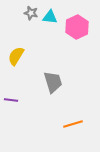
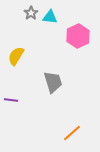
gray star: rotated 24 degrees clockwise
pink hexagon: moved 1 px right, 9 px down
orange line: moved 1 px left, 9 px down; rotated 24 degrees counterclockwise
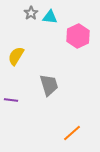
gray trapezoid: moved 4 px left, 3 px down
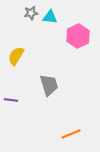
gray star: rotated 24 degrees clockwise
orange line: moved 1 px left, 1 px down; rotated 18 degrees clockwise
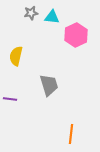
cyan triangle: moved 2 px right
pink hexagon: moved 2 px left, 1 px up
yellow semicircle: rotated 18 degrees counterclockwise
purple line: moved 1 px left, 1 px up
orange line: rotated 60 degrees counterclockwise
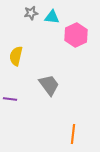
gray trapezoid: rotated 20 degrees counterclockwise
orange line: moved 2 px right
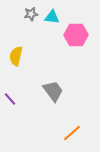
gray star: moved 1 px down
pink hexagon: rotated 25 degrees clockwise
gray trapezoid: moved 4 px right, 6 px down
purple line: rotated 40 degrees clockwise
orange line: moved 1 px left, 1 px up; rotated 42 degrees clockwise
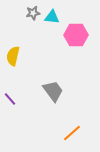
gray star: moved 2 px right, 1 px up
yellow semicircle: moved 3 px left
